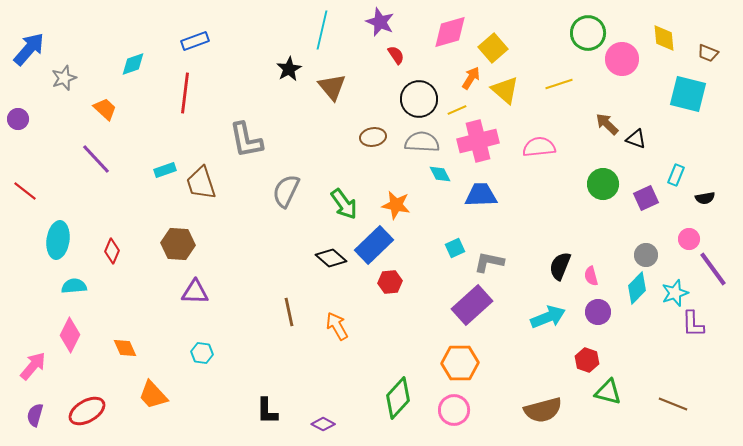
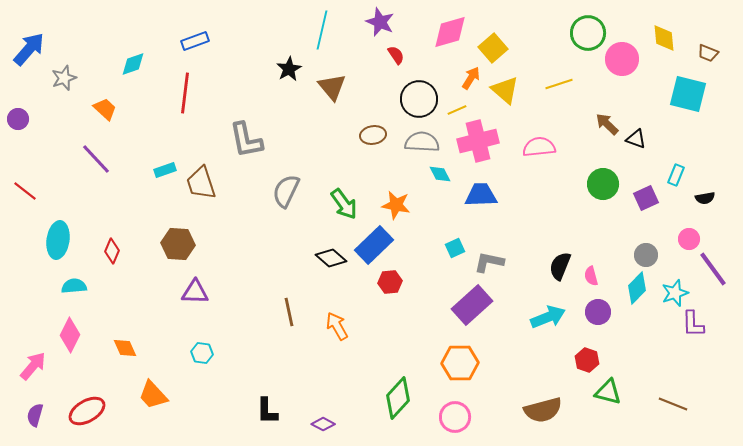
brown ellipse at (373, 137): moved 2 px up
pink circle at (454, 410): moved 1 px right, 7 px down
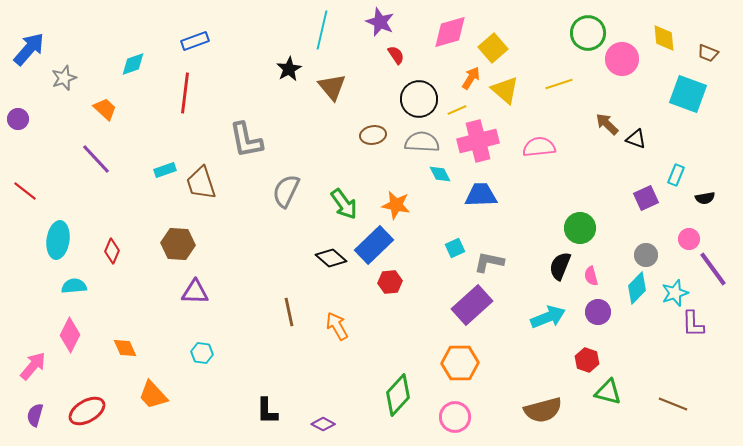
cyan square at (688, 94): rotated 6 degrees clockwise
green circle at (603, 184): moved 23 px left, 44 px down
green diamond at (398, 398): moved 3 px up
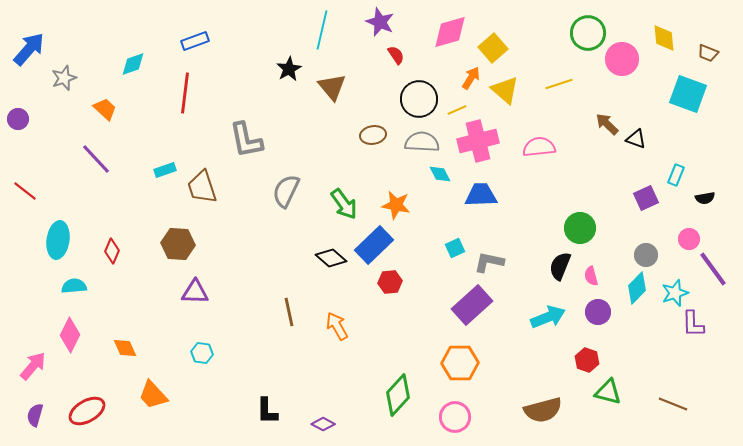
brown trapezoid at (201, 183): moved 1 px right, 4 px down
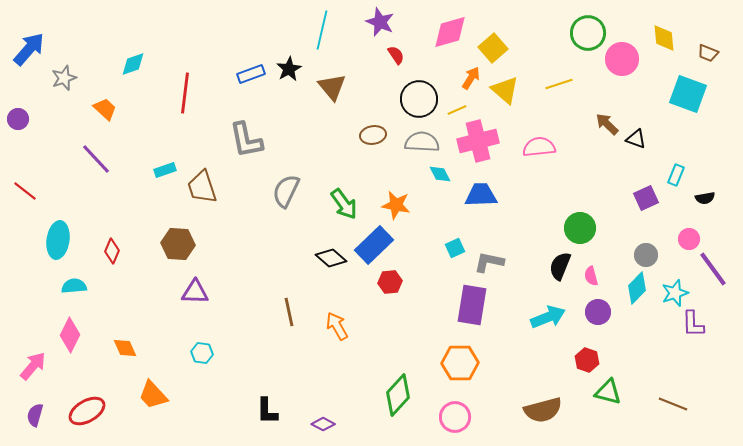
blue rectangle at (195, 41): moved 56 px right, 33 px down
purple rectangle at (472, 305): rotated 39 degrees counterclockwise
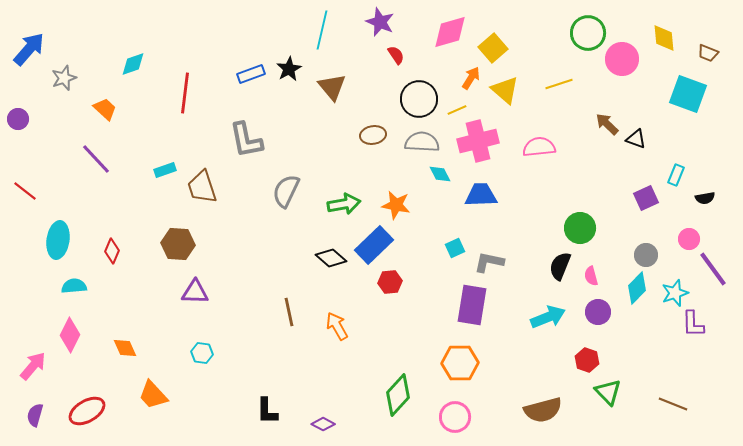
green arrow at (344, 204): rotated 64 degrees counterclockwise
green triangle at (608, 392): rotated 32 degrees clockwise
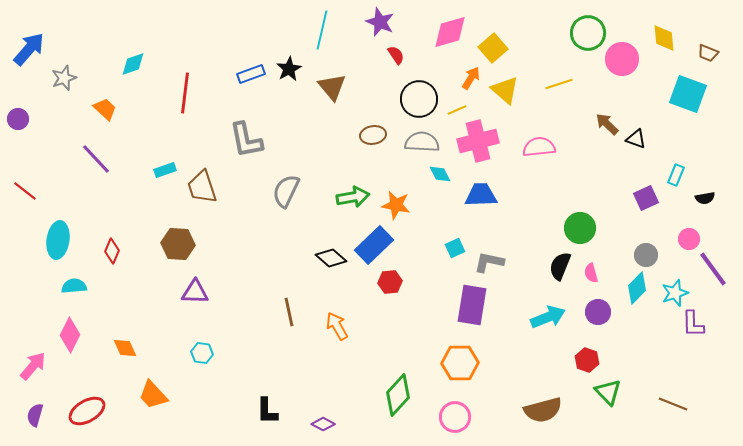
green arrow at (344, 204): moved 9 px right, 7 px up
pink semicircle at (591, 276): moved 3 px up
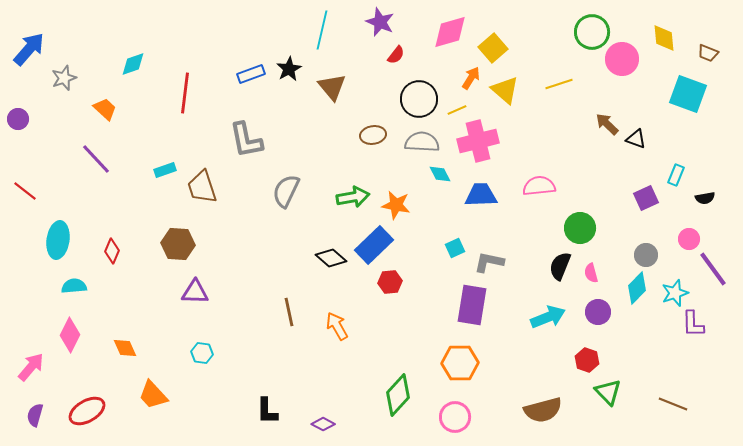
green circle at (588, 33): moved 4 px right, 1 px up
red semicircle at (396, 55): rotated 72 degrees clockwise
pink semicircle at (539, 147): moved 39 px down
pink arrow at (33, 366): moved 2 px left, 1 px down
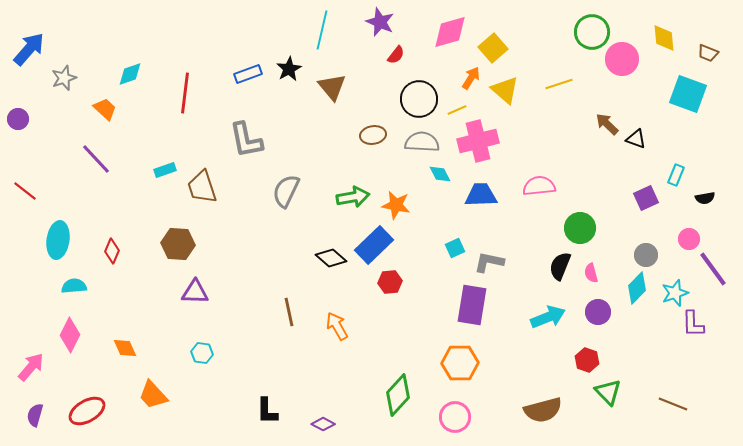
cyan diamond at (133, 64): moved 3 px left, 10 px down
blue rectangle at (251, 74): moved 3 px left
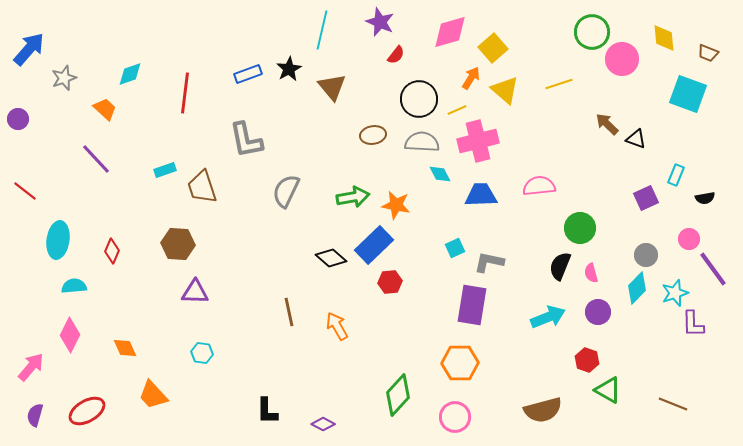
green triangle at (608, 392): moved 2 px up; rotated 16 degrees counterclockwise
